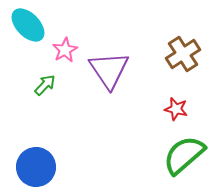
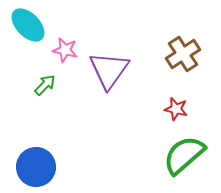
pink star: rotated 30 degrees counterclockwise
purple triangle: rotated 9 degrees clockwise
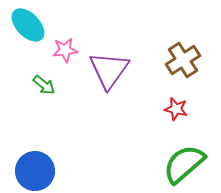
pink star: rotated 20 degrees counterclockwise
brown cross: moved 6 px down
green arrow: moved 1 px left; rotated 85 degrees clockwise
green semicircle: moved 9 px down
blue circle: moved 1 px left, 4 px down
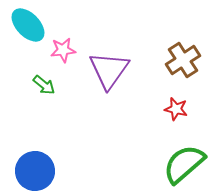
pink star: moved 2 px left
